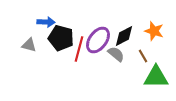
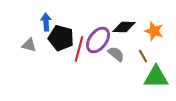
blue arrow: rotated 96 degrees counterclockwise
black diamond: moved 9 px up; rotated 30 degrees clockwise
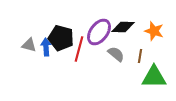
blue arrow: moved 25 px down
black diamond: moved 1 px left
purple ellipse: moved 1 px right, 8 px up
brown line: moved 3 px left; rotated 40 degrees clockwise
green triangle: moved 2 px left
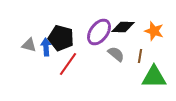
red line: moved 11 px left, 15 px down; rotated 20 degrees clockwise
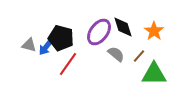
black diamond: rotated 70 degrees clockwise
orange star: rotated 18 degrees clockwise
blue arrow: rotated 138 degrees counterclockwise
brown line: moved 1 px left; rotated 32 degrees clockwise
green triangle: moved 3 px up
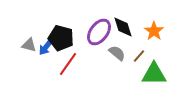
gray semicircle: moved 1 px right, 1 px up
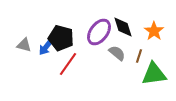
gray triangle: moved 5 px left
brown line: rotated 24 degrees counterclockwise
green triangle: rotated 8 degrees counterclockwise
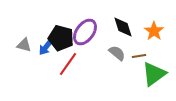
purple ellipse: moved 14 px left
brown line: rotated 64 degrees clockwise
green triangle: rotated 28 degrees counterclockwise
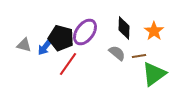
black diamond: moved 1 px right, 1 px down; rotated 20 degrees clockwise
blue arrow: moved 1 px left
